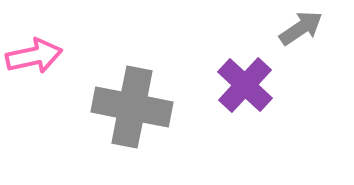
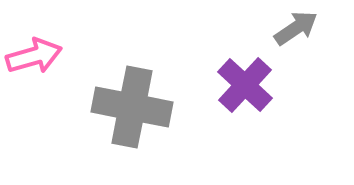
gray arrow: moved 5 px left
pink arrow: rotated 4 degrees counterclockwise
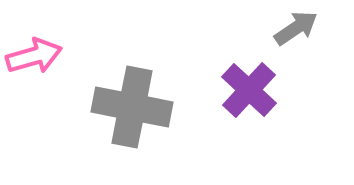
purple cross: moved 4 px right, 5 px down
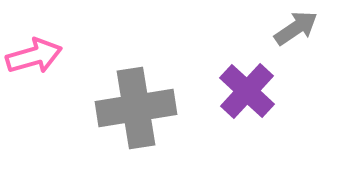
purple cross: moved 2 px left, 1 px down
gray cross: moved 4 px right, 1 px down; rotated 20 degrees counterclockwise
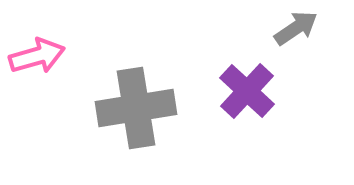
pink arrow: moved 3 px right
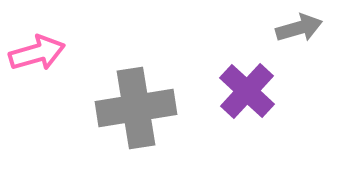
gray arrow: moved 3 px right; rotated 18 degrees clockwise
pink arrow: moved 3 px up
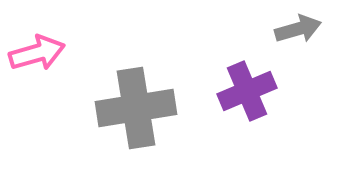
gray arrow: moved 1 px left, 1 px down
purple cross: rotated 24 degrees clockwise
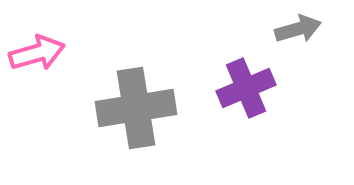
purple cross: moved 1 px left, 3 px up
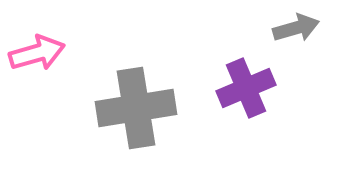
gray arrow: moved 2 px left, 1 px up
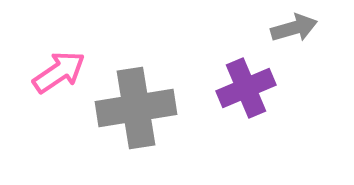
gray arrow: moved 2 px left
pink arrow: moved 22 px right, 19 px down; rotated 18 degrees counterclockwise
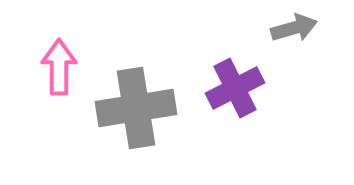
pink arrow: moved 5 px up; rotated 56 degrees counterclockwise
purple cross: moved 11 px left; rotated 4 degrees counterclockwise
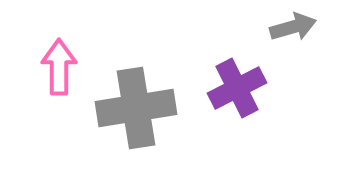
gray arrow: moved 1 px left, 1 px up
purple cross: moved 2 px right
